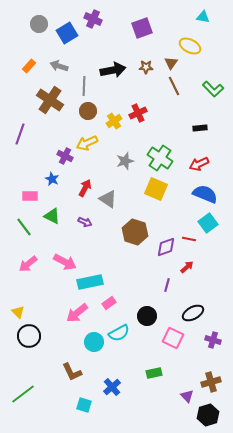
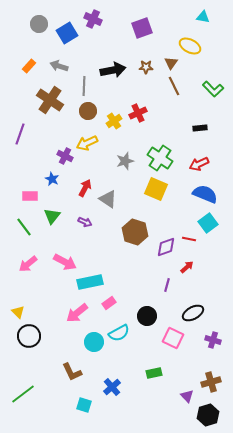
green triangle at (52, 216): rotated 42 degrees clockwise
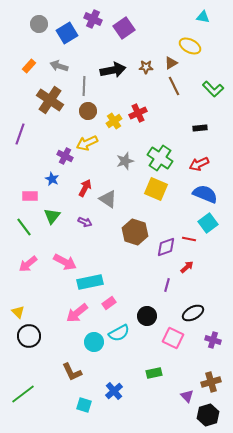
purple square at (142, 28): moved 18 px left; rotated 15 degrees counterclockwise
brown triangle at (171, 63): rotated 24 degrees clockwise
blue cross at (112, 387): moved 2 px right, 4 px down
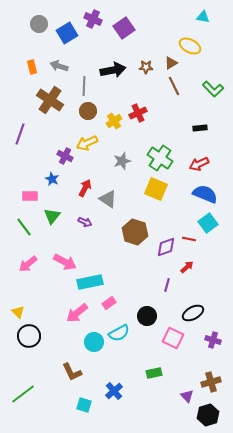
orange rectangle at (29, 66): moved 3 px right, 1 px down; rotated 56 degrees counterclockwise
gray star at (125, 161): moved 3 px left
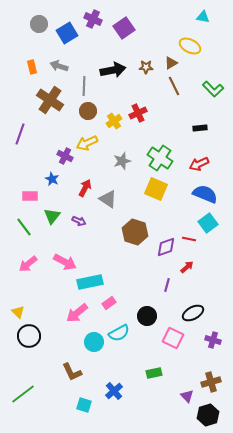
purple arrow at (85, 222): moved 6 px left, 1 px up
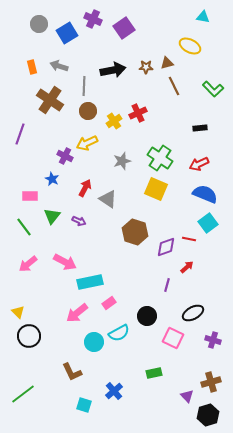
brown triangle at (171, 63): moved 4 px left; rotated 16 degrees clockwise
